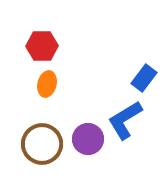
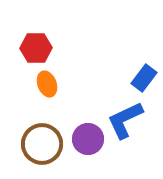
red hexagon: moved 6 px left, 2 px down
orange ellipse: rotated 35 degrees counterclockwise
blue L-shape: rotated 6 degrees clockwise
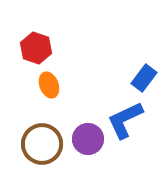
red hexagon: rotated 20 degrees clockwise
orange ellipse: moved 2 px right, 1 px down
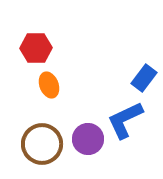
red hexagon: rotated 20 degrees counterclockwise
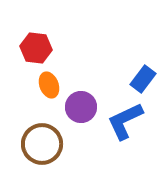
red hexagon: rotated 8 degrees clockwise
blue rectangle: moved 1 px left, 1 px down
blue L-shape: moved 1 px down
purple circle: moved 7 px left, 32 px up
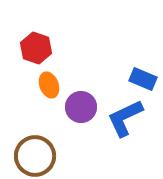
red hexagon: rotated 12 degrees clockwise
blue rectangle: rotated 76 degrees clockwise
blue L-shape: moved 3 px up
brown circle: moved 7 px left, 12 px down
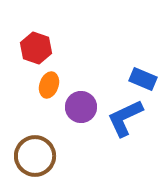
orange ellipse: rotated 40 degrees clockwise
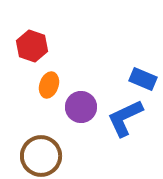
red hexagon: moved 4 px left, 2 px up
brown circle: moved 6 px right
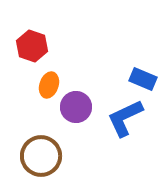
purple circle: moved 5 px left
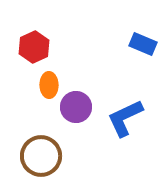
red hexagon: moved 2 px right, 1 px down; rotated 16 degrees clockwise
blue rectangle: moved 35 px up
orange ellipse: rotated 20 degrees counterclockwise
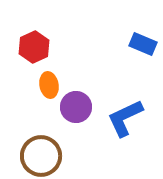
orange ellipse: rotated 10 degrees counterclockwise
